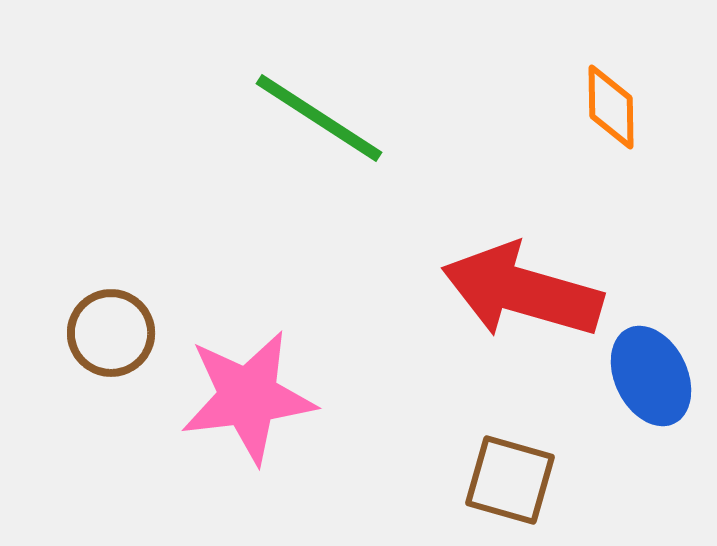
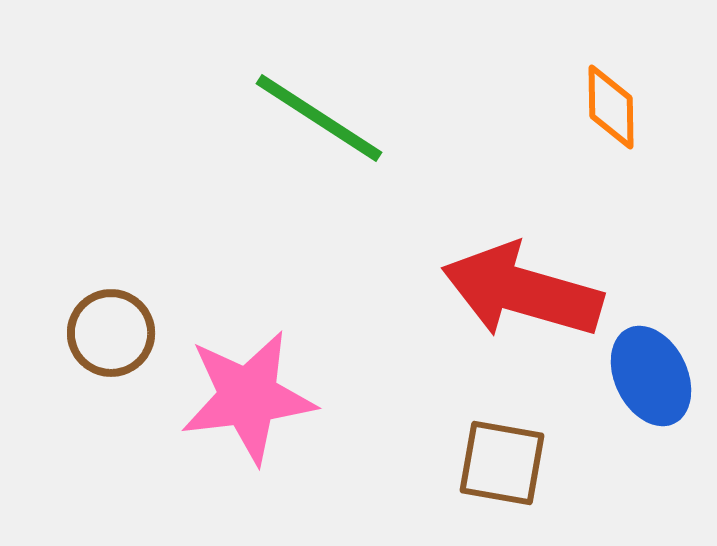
brown square: moved 8 px left, 17 px up; rotated 6 degrees counterclockwise
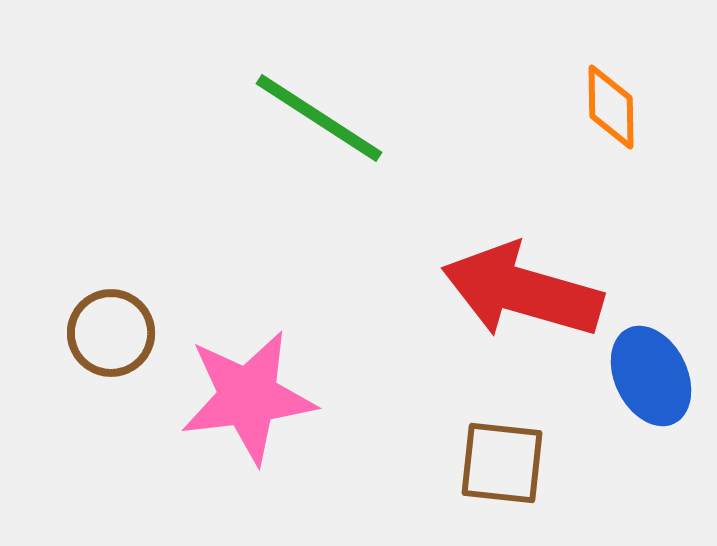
brown square: rotated 4 degrees counterclockwise
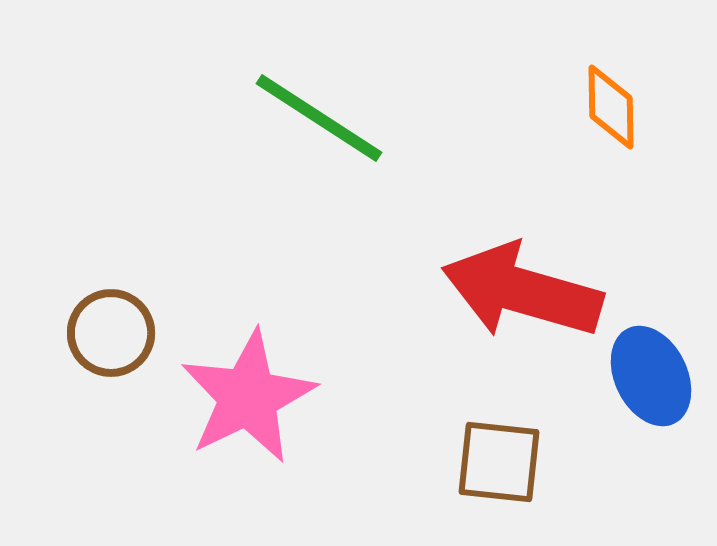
pink star: rotated 19 degrees counterclockwise
brown square: moved 3 px left, 1 px up
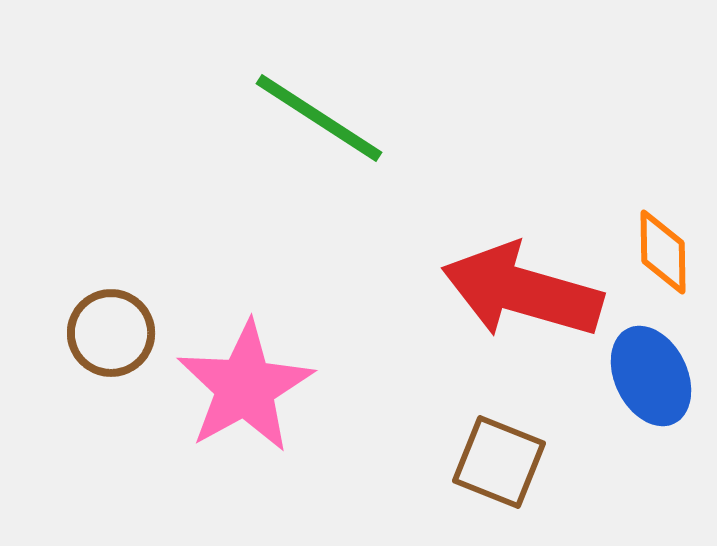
orange diamond: moved 52 px right, 145 px down
pink star: moved 3 px left, 10 px up; rotated 3 degrees counterclockwise
brown square: rotated 16 degrees clockwise
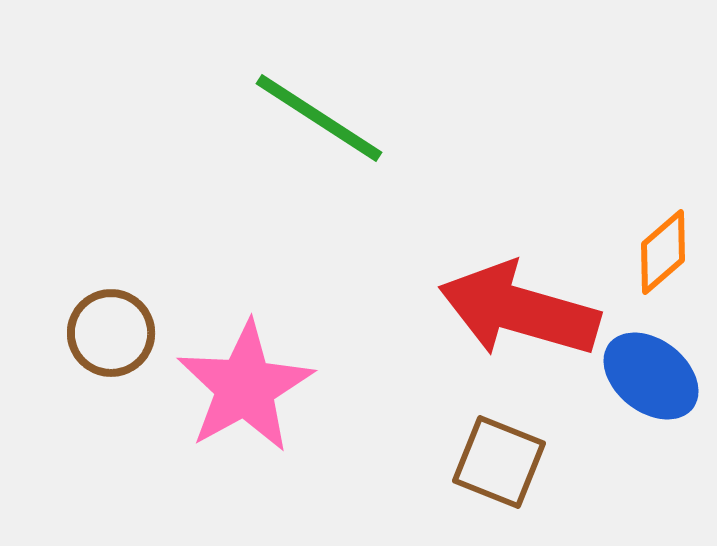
orange diamond: rotated 50 degrees clockwise
red arrow: moved 3 px left, 19 px down
blue ellipse: rotated 26 degrees counterclockwise
